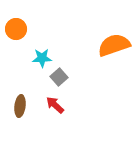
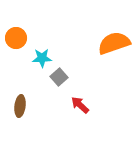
orange circle: moved 9 px down
orange semicircle: moved 2 px up
red arrow: moved 25 px right
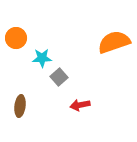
orange semicircle: moved 1 px up
red arrow: rotated 54 degrees counterclockwise
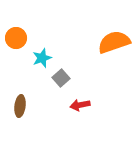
cyan star: rotated 18 degrees counterclockwise
gray square: moved 2 px right, 1 px down
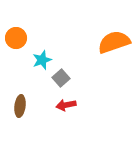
cyan star: moved 2 px down
red arrow: moved 14 px left
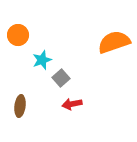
orange circle: moved 2 px right, 3 px up
red arrow: moved 6 px right, 1 px up
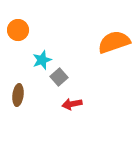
orange circle: moved 5 px up
gray square: moved 2 px left, 1 px up
brown ellipse: moved 2 px left, 11 px up
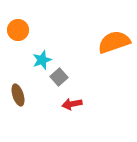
brown ellipse: rotated 25 degrees counterclockwise
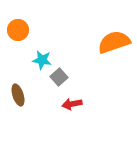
cyan star: rotated 30 degrees clockwise
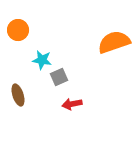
gray square: rotated 18 degrees clockwise
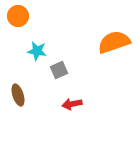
orange circle: moved 14 px up
cyan star: moved 5 px left, 9 px up
gray square: moved 7 px up
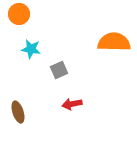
orange circle: moved 1 px right, 2 px up
orange semicircle: rotated 20 degrees clockwise
cyan star: moved 6 px left, 2 px up
brown ellipse: moved 17 px down
